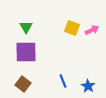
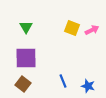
purple square: moved 6 px down
blue star: rotated 16 degrees counterclockwise
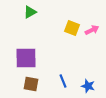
green triangle: moved 4 px right, 15 px up; rotated 32 degrees clockwise
brown square: moved 8 px right; rotated 28 degrees counterclockwise
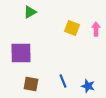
pink arrow: moved 4 px right, 1 px up; rotated 64 degrees counterclockwise
purple square: moved 5 px left, 5 px up
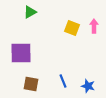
pink arrow: moved 2 px left, 3 px up
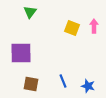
green triangle: rotated 24 degrees counterclockwise
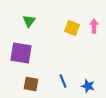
green triangle: moved 1 px left, 9 px down
purple square: rotated 10 degrees clockwise
